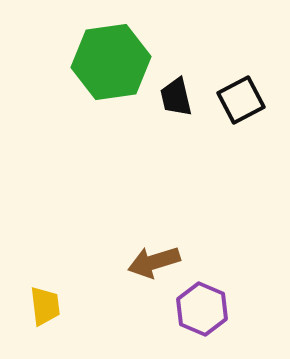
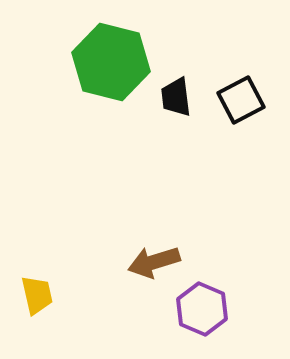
green hexagon: rotated 22 degrees clockwise
black trapezoid: rotated 6 degrees clockwise
yellow trapezoid: moved 8 px left, 11 px up; rotated 6 degrees counterclockwise
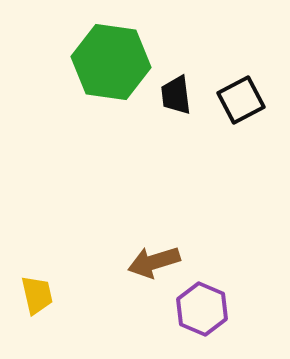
green hexagon: rotated 6 degrees counterclockwise
black trapezoid: moved 2 px up
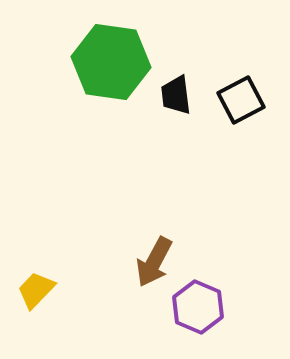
brown arrow: rotated 45 degrees counterclockwise
yellow trapezoid: moved 1 px left, 5 px up; rotated 123 degrees counterclockwise
purple hexagon: moved 4 px left, 2 px up
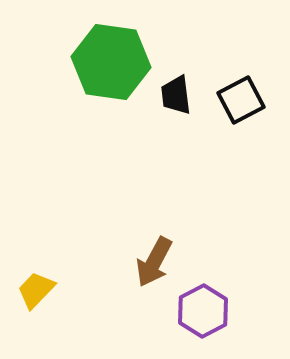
purple hexagon: moved 5 px right, 4 px down; rotated 9 degrees clockwise
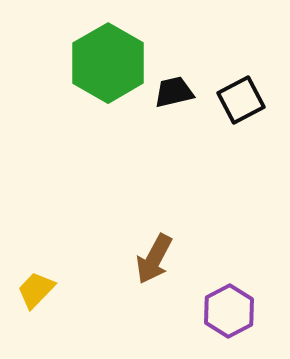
green hexagon: moved 3 px left, 1 px down; rotated 22 degrees clockwise
black trapezoid: moved 2 px left, 3 px up; rotated 84 degrees clockwise
brown arrow: moved 3 px up
purple hexagon: moved 26 px right
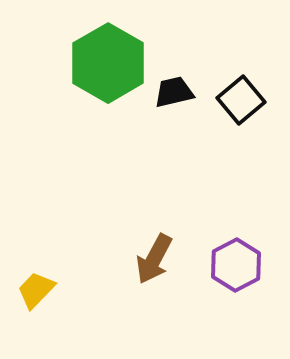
black square: rotated 12 degrees counterclockwise
purple hexagon: moved 7 px right, 46 px up
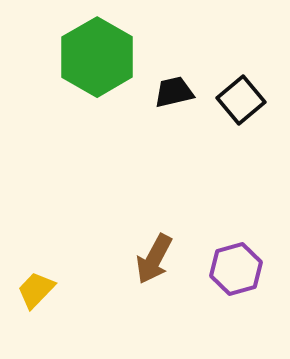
green hexagon: moved 11 px left, 6 px up
purple hexagon: moved 4 px down; rotated 12 degrees clockwise
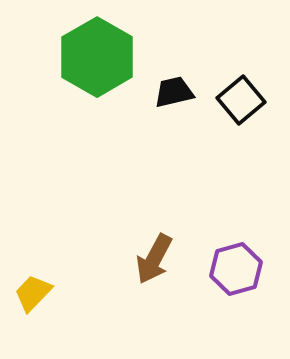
yellow trapezoid: moved 3 px left, 3 px down
